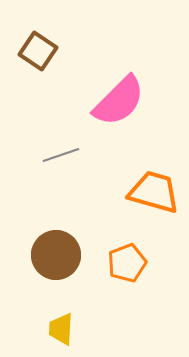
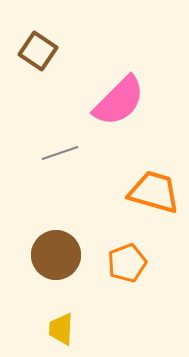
gray line: moved 1 px left, 2 px up
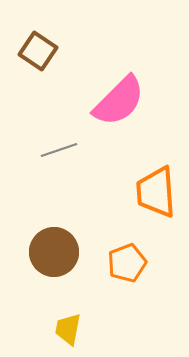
gray line: moved 1 px left, 3 px up
orange trapezoid: moved 2 px right; rotated 110 degrees counterclockwise
brown circle: moved 2 px left, 3 px up
yellow trapezoid: moved 7 px right; rotated 8 degrees clockwise
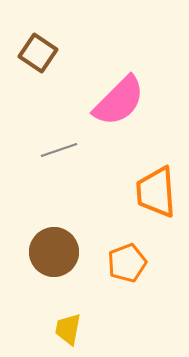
brown square: moved 2 px down
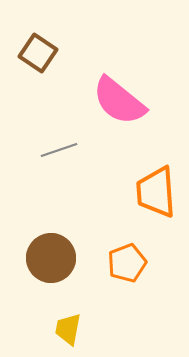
pink semicircle: rotated 84 degrees clockwise
brown circle: moved 3 px left, 6 px down
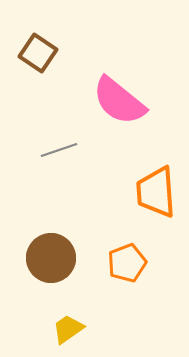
yellow trapezoid: rotated 44 degrees clockwise
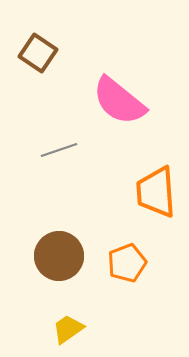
brown circle: moved 8 px right, 2 px up
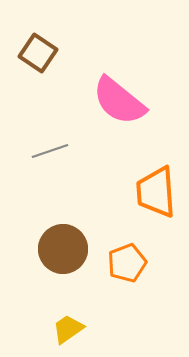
gray line: moved 9 px left, 1 px down
brown circle: moved 4 px right, 7 px up
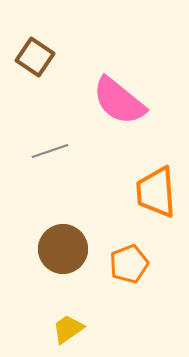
brown square: moved 3 px left, 4 px down
orange pentagon: moved 2 px right, 1 px down
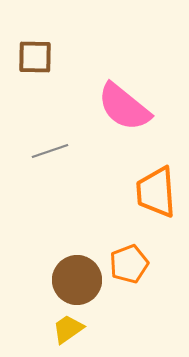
brown square: rotated 33 degrees counterclockwise
pink semicircle: moved 5 px right, 6 px down
brown circle: moved 14 px right, 31 px down
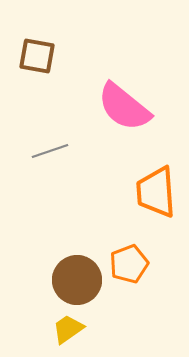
brown square: moved 2 px right, 1 px up; rotated 9 degrees clockwise
